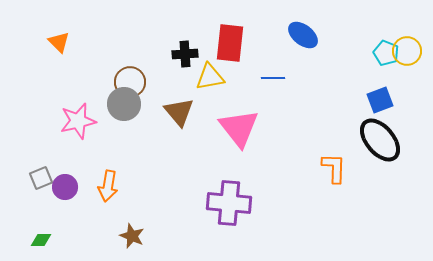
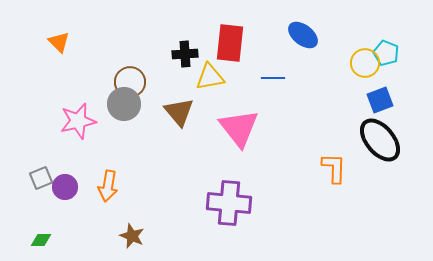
yellow circle: moved 42 px left, 12 px down
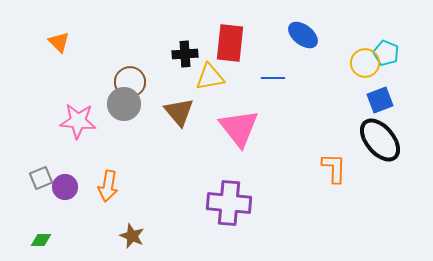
pink star: rotated 18 degrees clockwise
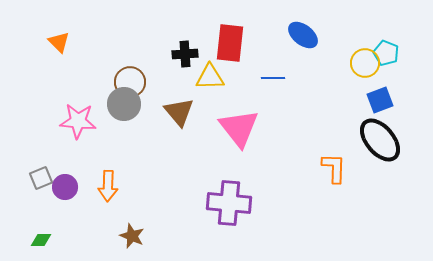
yellow triangle: rotated 8 degrees clockwise
orange arrow: rotated 8 degrees counterclockwise
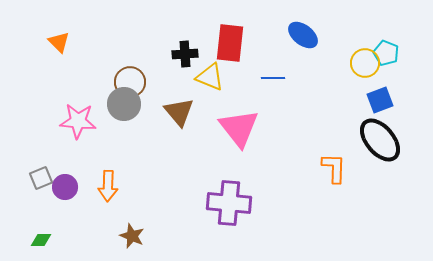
yellow triangle: rotated 24 degrees clockwise
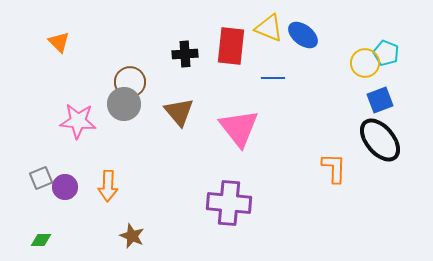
red rectangle: moved 1 px right, 3 px down
yellow triangle: moved 59 px right, 49 px up
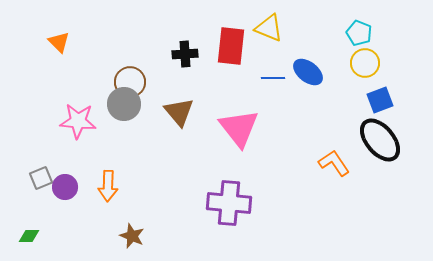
blue ellipse: moved 5 px right, 37 px down
cyan pentagon: moved 27 px left, 20 px up
orange L-shape: moved 5 px up; rotated 36 degrees counterclockwise
green diamond: moved 12 px left, 4 px up
